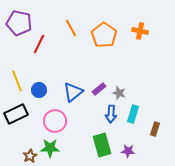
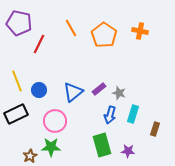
blue arrow: moved 1 px left, 1 px down; rotated 12 degrees clockwise
green star: moved 1 px right, 1 px up
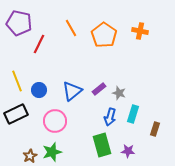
blue triangle: moved 1 px left, 1 px up
blue arrow: moved 2 px down
green star: moved 1 px right, 5 px down; rotated 18 degrees counterclockwise
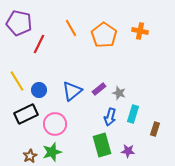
yellow line: rotated 10 degrees counterclockwise
black rectangle: moved 10 px right
pink circle: moved 3 px down
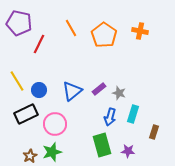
brown rectangle: moved 1 px left, 3 px down
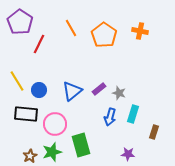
purple pentagon: moved 1 px right, 1 px up; rotated 20 degrees clockwise
black rectangle: rotated 30 degrees clockwise
green rectangle: moved 21 px left
purple star: moved 3 px down
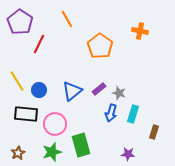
orange line: moved 4 px left, 9 px up
orange pentagon: moved 4 px left, 11 px down
blue arrow: moved 1 px right, 4 px up
brown star: moved 12 px left, 3 px up
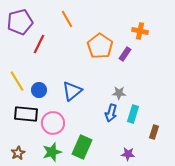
purple pentagon: rotated 25 degrees clockwise
purple rectangle: moved 26 px right, 35 px up; rotated 16 degrees counterclockwise
gray star: rotated 16 degrees counterclockwise
pink circle: moved 2 px left, 1 px up
green rectangle: moved 1 px right, 2 px down; rotated 40 degrees clockwise
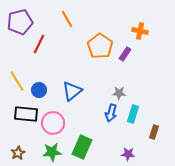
green star: rotated 12 degrees clockwise
